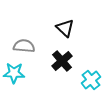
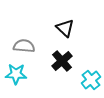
cyan star: moved 2 px right, 1 px down
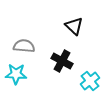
black triangle: moved 9 px right, 2 px up
black cross: rotated 20 degrees counterclockwise
cyan cross: moved 1 px left, 1 px down
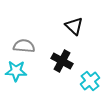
cyan star: moved 3 px up
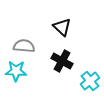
black triangle: moved 12 px left, 1 px down
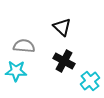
black cross: moved 2 px right
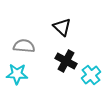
black cross: moved 2 px right
cyan star: moved 1 px right, 3 px down
cyan cross: moved 1 px right, 6 px up
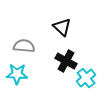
cyan cross: moved 5 px left, 3 px down
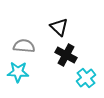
black triangle: moved 3 px left
black cross: moved 6 px up
cyan star: moved 1 px right, 2 px up
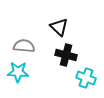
black cross: rotated 15 degrees counterclockwise
cyan cross: rotated 30 degrees counterclockwise
